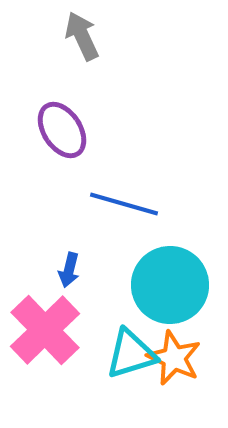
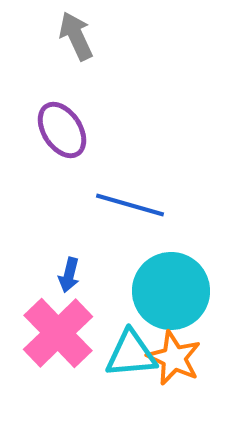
gray arrow: moved 6 px left
blue line: moved 6 px right, 1 px down
blue arrow: moved 5 px down
cyan circle: moved 1 px right, 6 px down
pink cross: moved 13 px right, 3 px down
cyan triangle: rotated 12 degrees clockwise
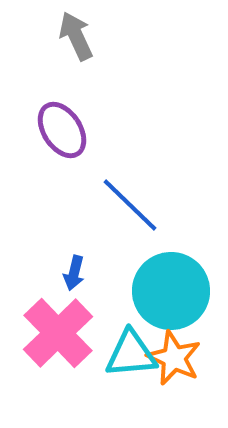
blue line: rotated 28 degrees clockwise
blue arrow: moved 5 px right, 2 px up
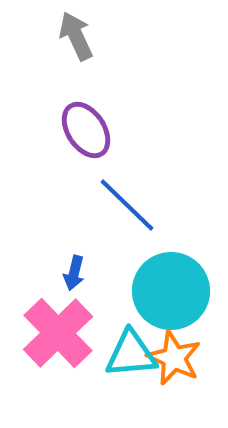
purple ellipse: moved 24 px right
blue line: moved 3 px left
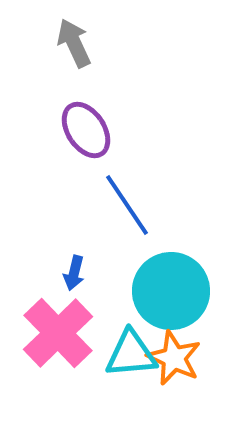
gray arrow: moved 2 px left, 7 px down
blue line: rotated 12 degrees clockwise
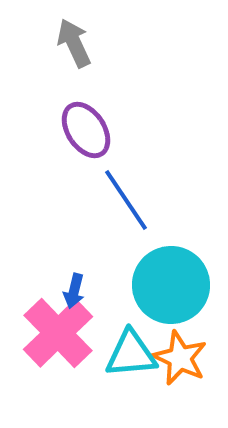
blue line: moved 1 px left, 5 px up
blue arrow: moved 18 px down
cyan circle: moved 6 px up
orange star: moved 6 px right
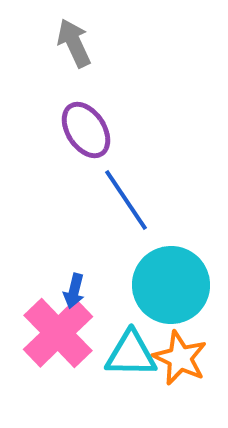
cyan triangle: rotated 6 degrees clockwise
